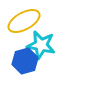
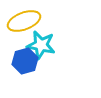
yellow ellipse: rotated 8 degrees clockwise
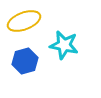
cyan star: moved 23 px right
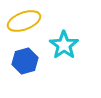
cyan star: rotated 24 degrees clockwise
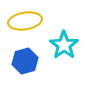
yellow ellipse: moved 1 px right; rotated 12 degrees clockwise
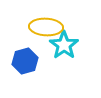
yellow ellipse: moved 21 px right, 6 px down; rotated 12 degrees clockwise
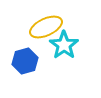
yellow ellipse: rotated 28 degrees counterclockwise
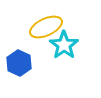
blue hexagon: moved 6 px left, 2 px down; rotated 20 degrees counterclockwise
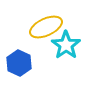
cyan star: moved 2 px right
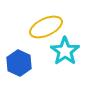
cyan star: moved 1 px left, 6 px down
